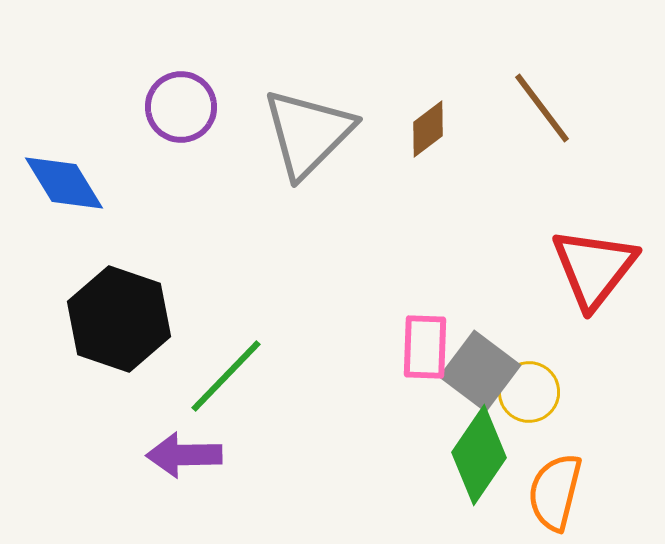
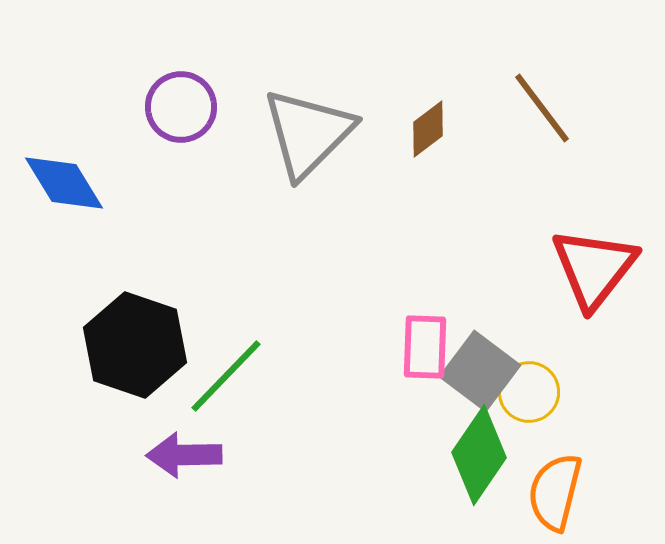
black hexagon: moved 16 px right, 26 px down
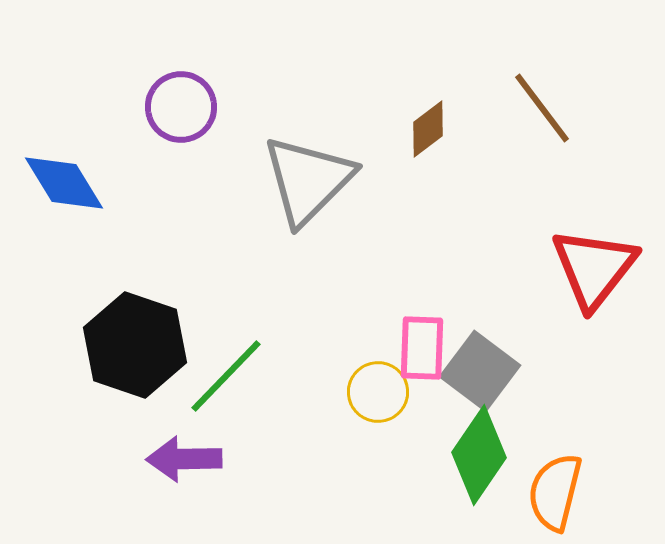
gray triangle: moved 47 px down
pink rectangle: moved 3 px left, 1 px down
yellow circle: moved 151 px left
purple arrow: moved 4 px down
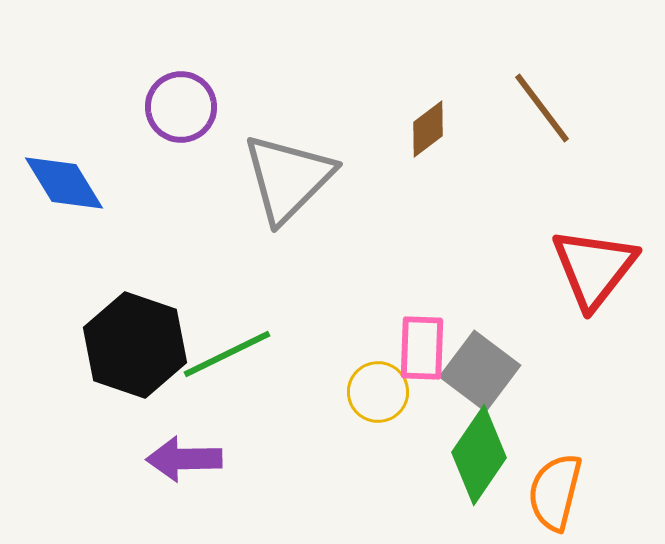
gray triangle: moved 20 px left, 2 px up
green line: moved 1 px right, 22 px up; rotated 20 degrees clockwise
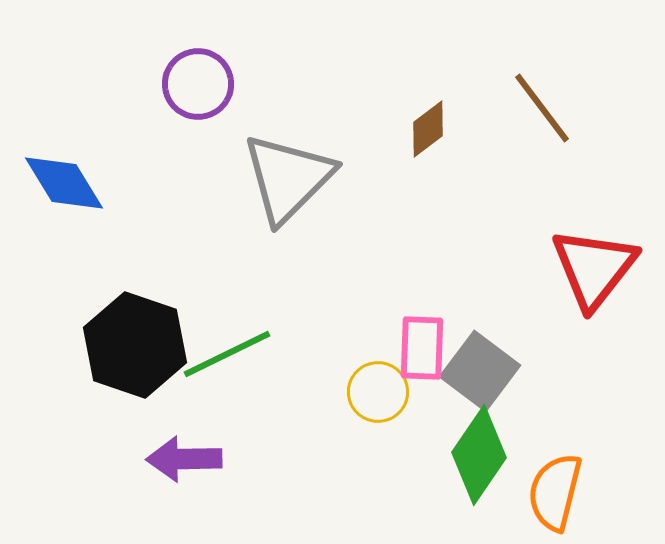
purple circle: moved 17 px right, 23 px up
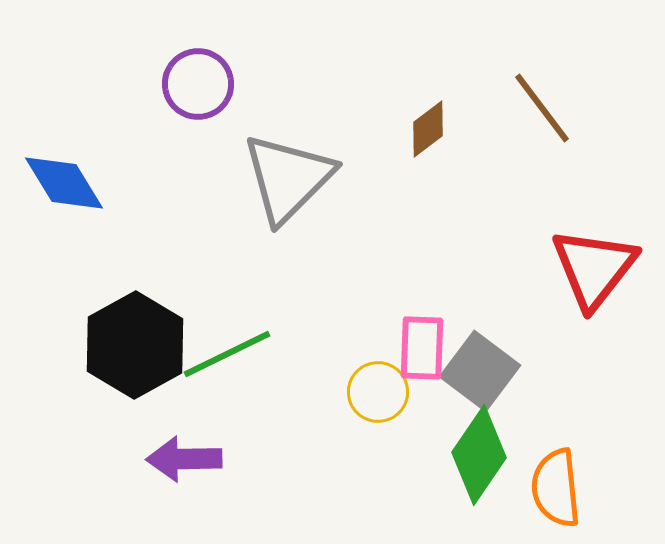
black hexagon: rotated 12 degrees clockwise
orange semicircle: moved 1 px right, 4 px up; rotated 20 degrees counterclockwise
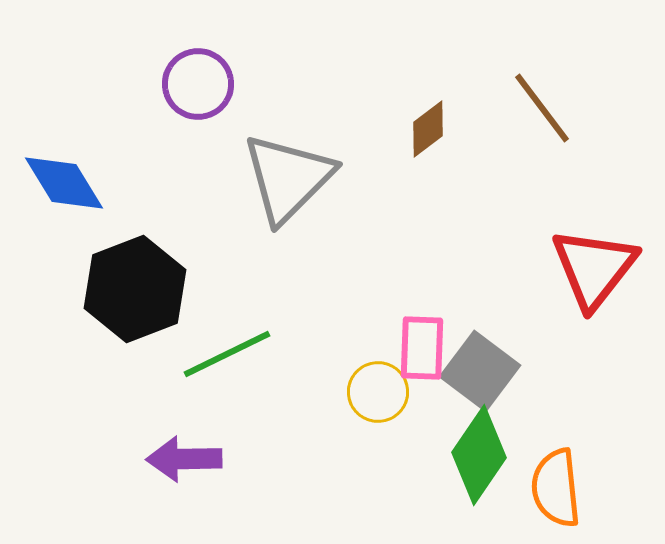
black hexagon: moved 56 px up; rotated 8 degrees clockwise
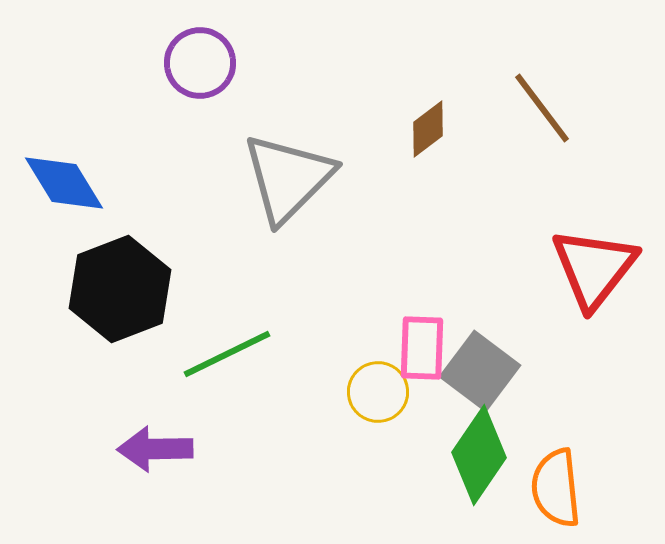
purple circle: moved 2 px right, 21 px up
black hexagon: moved 15 px left
purple arrow: moved 29 px left, 10 px up
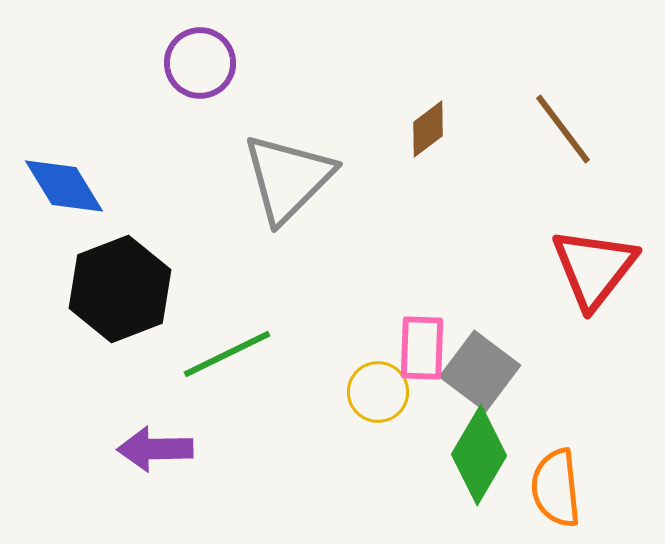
brown line: moved 21 px right, 21 px down
blue diamond: moved 3 px down
green diamond: rotated 4 degrees counterclockwise
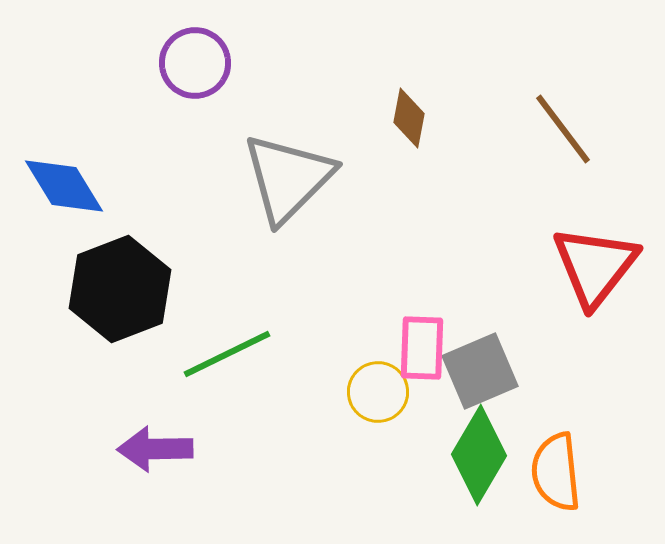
purple circle: moved 5 px left
brown diamond: moved 19 px left, 11 px up; rotated 42 degrees counterclockwise
red triangle: moved 1 px right, 2 px up
gray square: rotated 30 degrees clockwise
orange semicircle: moved 16 px up
